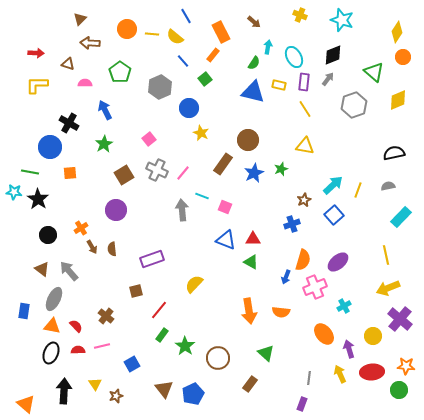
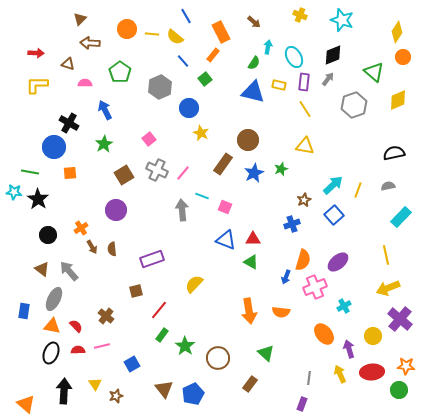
blue circle at (50, 147): moved 4 px right
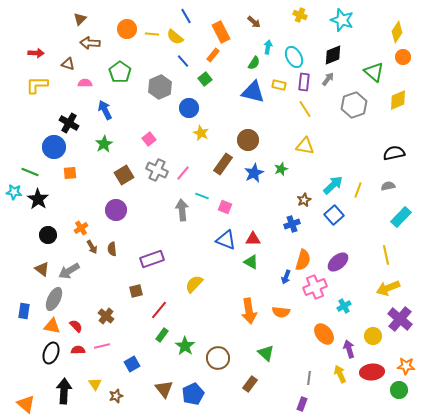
green line at (30, 172): rotated 12 degrees clockwise
gray arrow at (69, 271): rotated 80 degrees counterclockwise
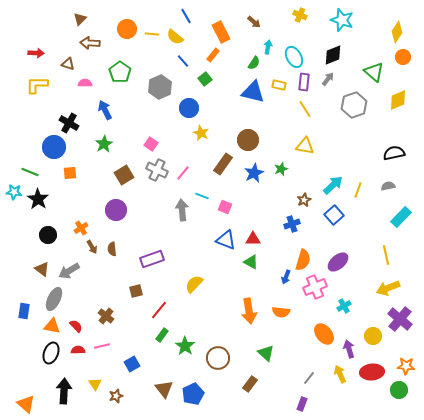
pink square at (149, 139): moved 2 px right, 5 px down; rotated 16 degrees counterclockwise
gray line at (309, 378): rotated 32 degrees clockwise
